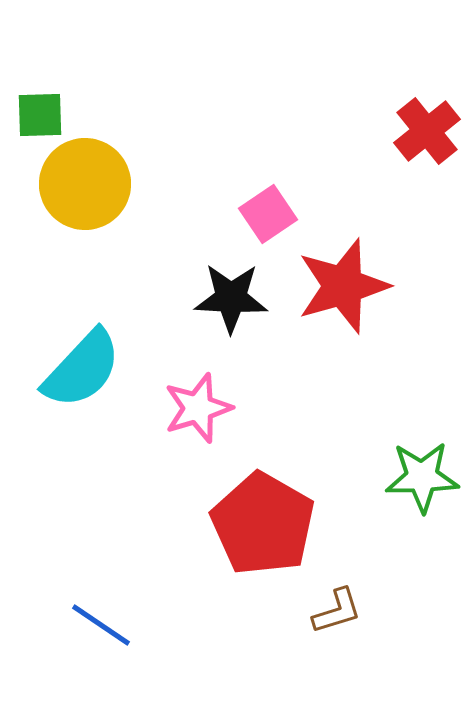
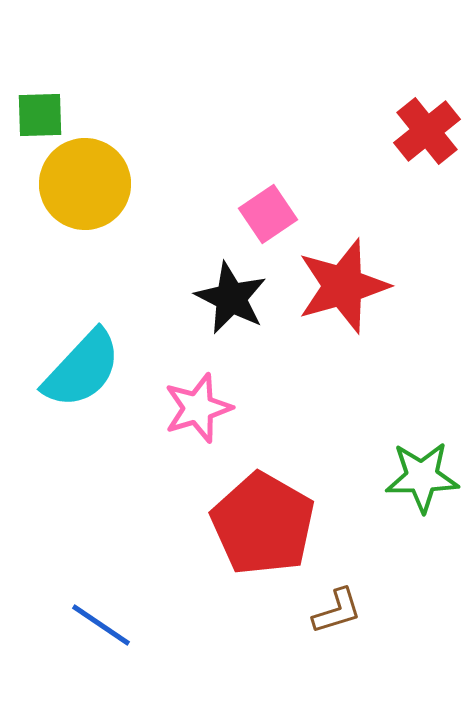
black star: rotated 24 degrees clockwise
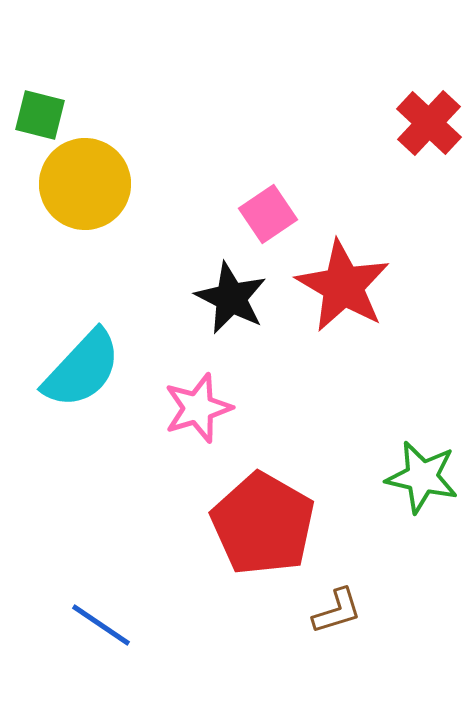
green square: rotated 16 degrees clockwise
red cross: moved 2 px right, 8 px up; rotated 8 degrees counterclockwise
red star: rotated 26 degrees counterclockwise
green star: rotated 14 degrees clockwise
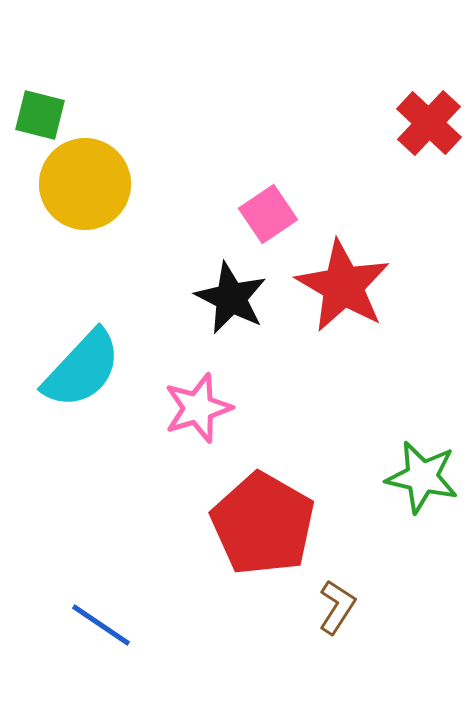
brown L-shape: moved 4 px up; rotated 40 degrees counterclockwise
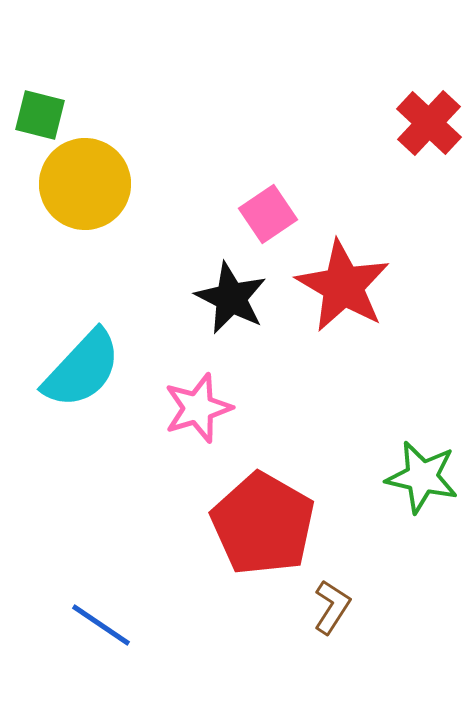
brown L-shape: moved 5 px left
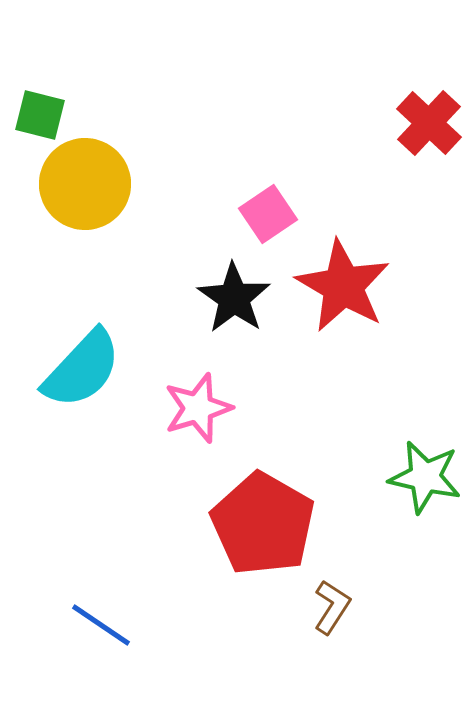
black star: moved 3 px right; rotated 8 degrees clockwise
green star: moved 3 px right
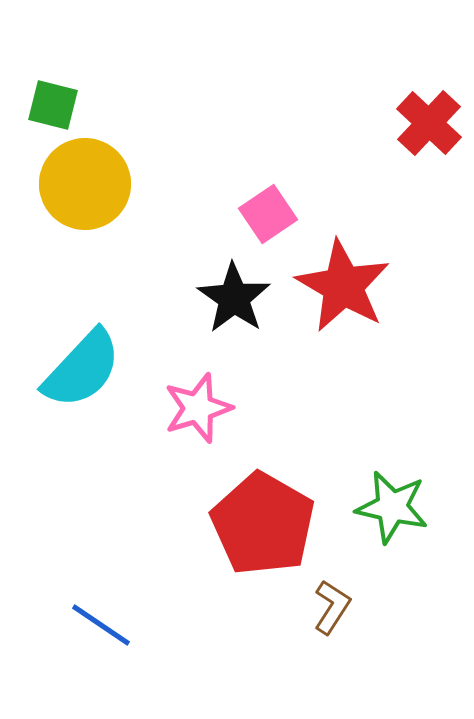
green square: moved 13 px right, 10 px up
green star: moved 33 px left, 30 px down
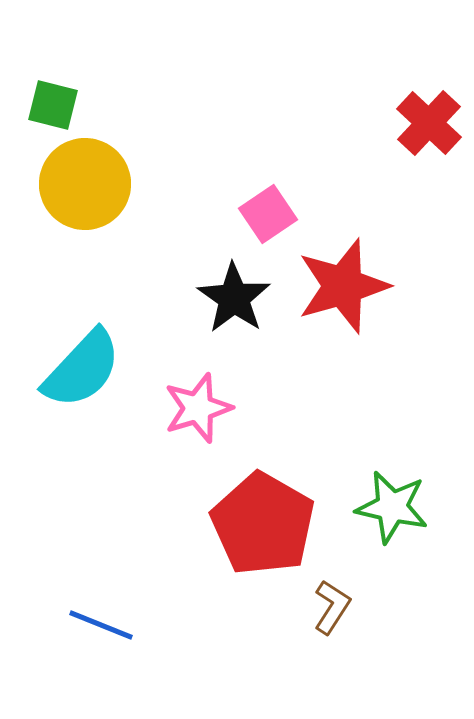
red star: rotated 26 degrees clockwise
blue line: rotated 12 degrees counterclockwise
